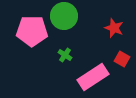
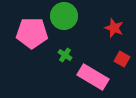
pink pentagon: moved 2 px down
pink rectangle: rotated 64 degrees clockwise
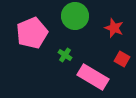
green circle: moved 11 px right
pink pentagon: rotated 24 degrees counterclockwise
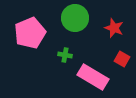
green circle: moved 2 px down
pink pentagon: moved 2 px left
green cross: rotated 24 degrees counterclockwise
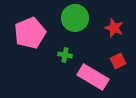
red square: moved 4 px left, 2 px down; rotated 35 degrees clockwise
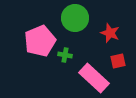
red star: moved 4 px left, 5 px down
pink pentagon: moved 10 px right, 8 px down
red square: rotated 14 degrees clockwise
pink rectangle: moved 1 px right, 1 px down; rotated 12 degrees clockwise
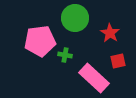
red star: rotated 12 degrees clockwise
pink pentagon: rotated 16 degrees clockwise
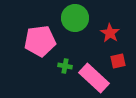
green cross: moved 11 px down
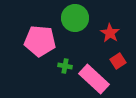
pink pentagon: rotated 12 degrees clockwise
red square: rotated 21 degrees counterclockwise
pink rectangle: moved 1 px down
